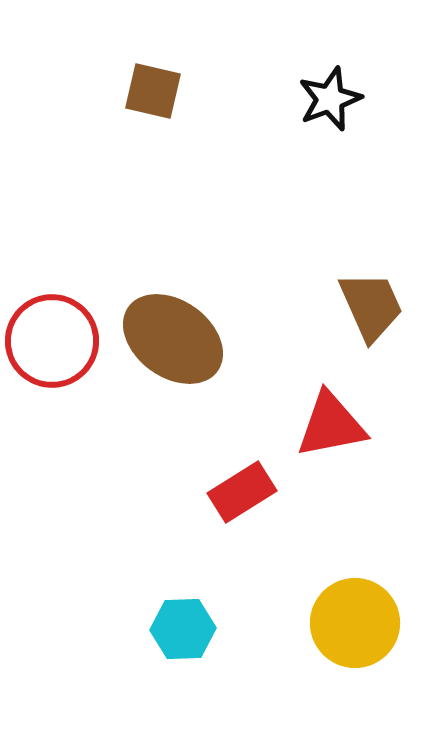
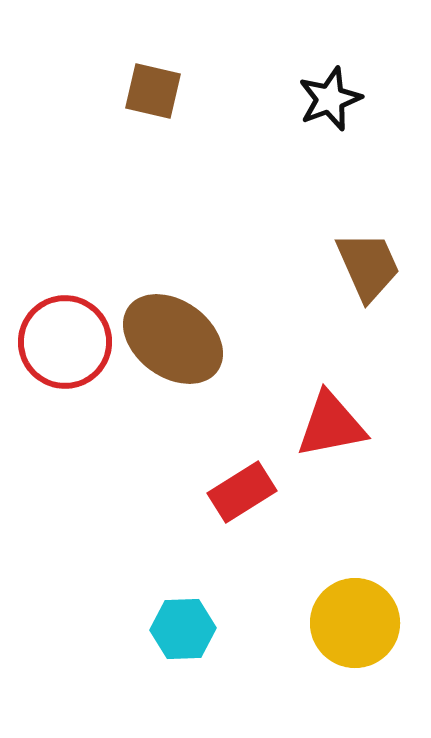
brown trapezoid: moved 3 px left, 40 px up
red circle: moved 13 px right, 1 px down
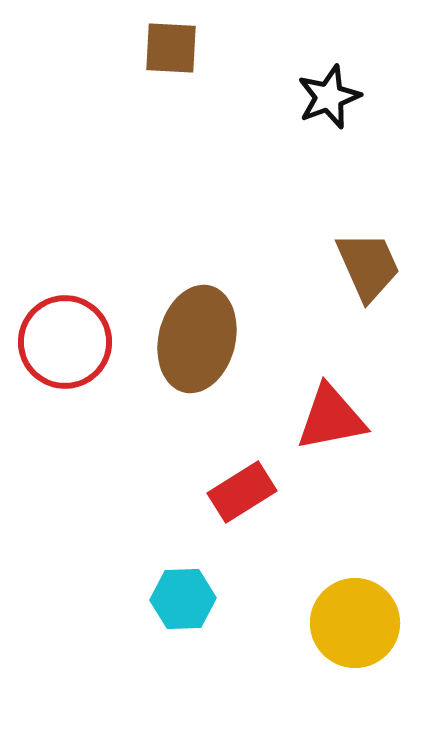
brown square: moved 18 px right, 43 px up; rotated 10 degrees counterclockwise
black star: moved 1 px left, 2 px up
brown ellipse: moved 24 px right; rotated 68 degrees clockwise
red triangle: moved 7 px up
cyan hexagon: moved 30 px up
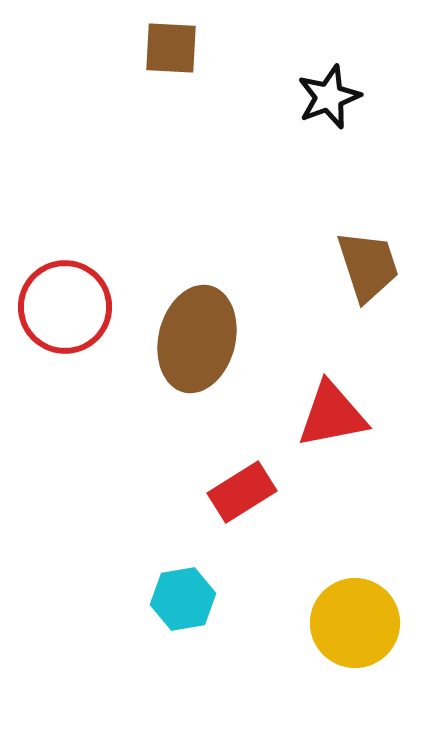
brown trapezoid: rotated 6 degrees clockwise
red circle: moved 35 px up
red triangle: moved 1 px right, 3 px up
cyan hexagon: rotated 8 degrees counterclockwise
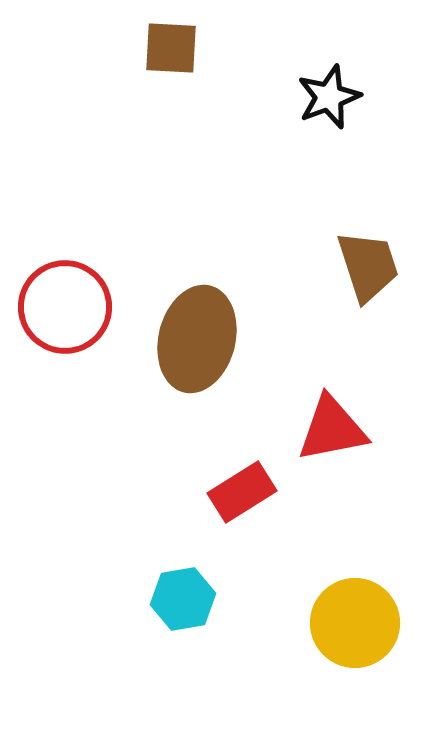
red triangle: moved 14 px down
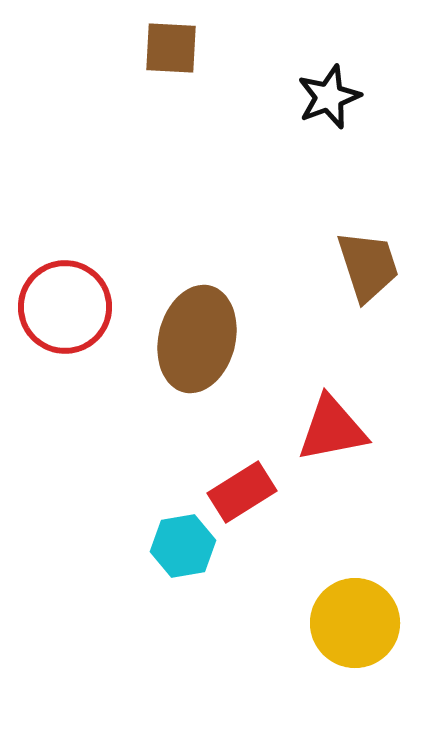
cyan hexagon: moved 53 px up
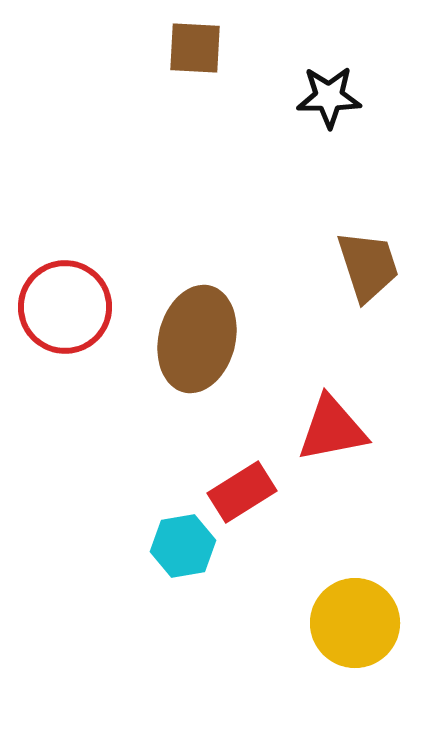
brown square: moved 24 px right
black star: rotated 20 degrees clockwise
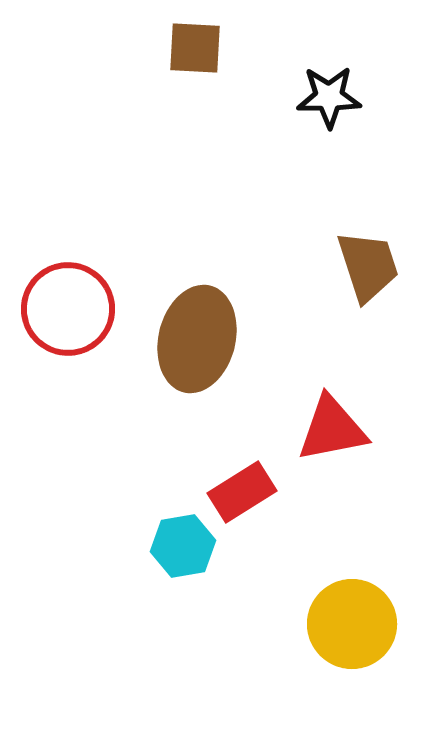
red circle: moved 3 px right, 2 px down
yellow circle: moved 3 px left, 1 px down
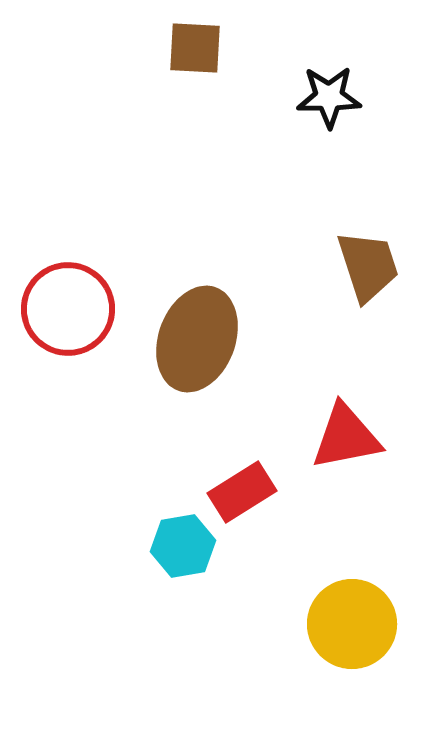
brown ellipse: rotated 6 degrees clockwise
red triangle: moved 14 px right, 8 px down
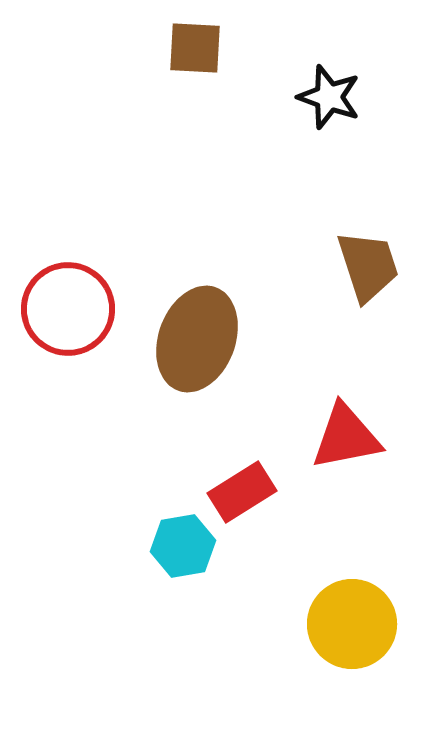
black star: rotated 20 degrees clockwise
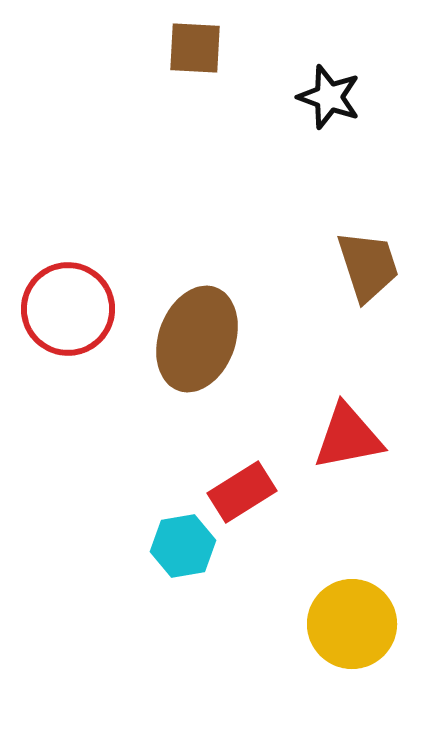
red triangle: moved 2 px right
